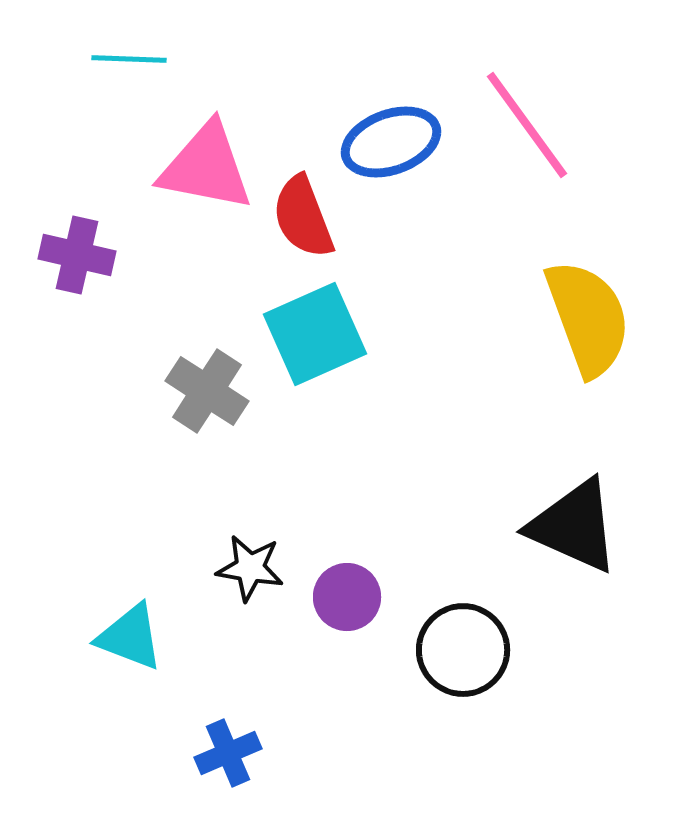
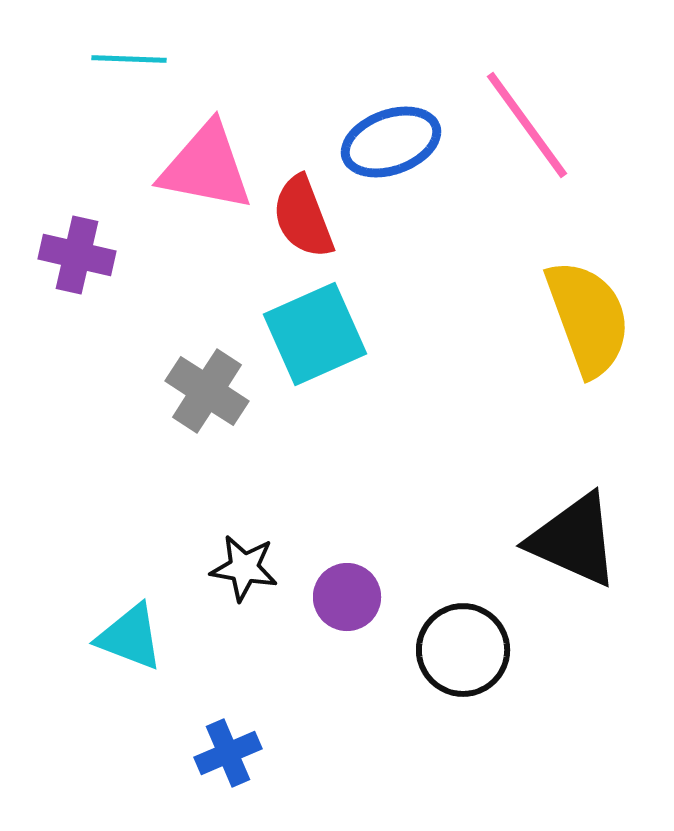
black triangle: moved 14 px down
black star: moved 6 px left
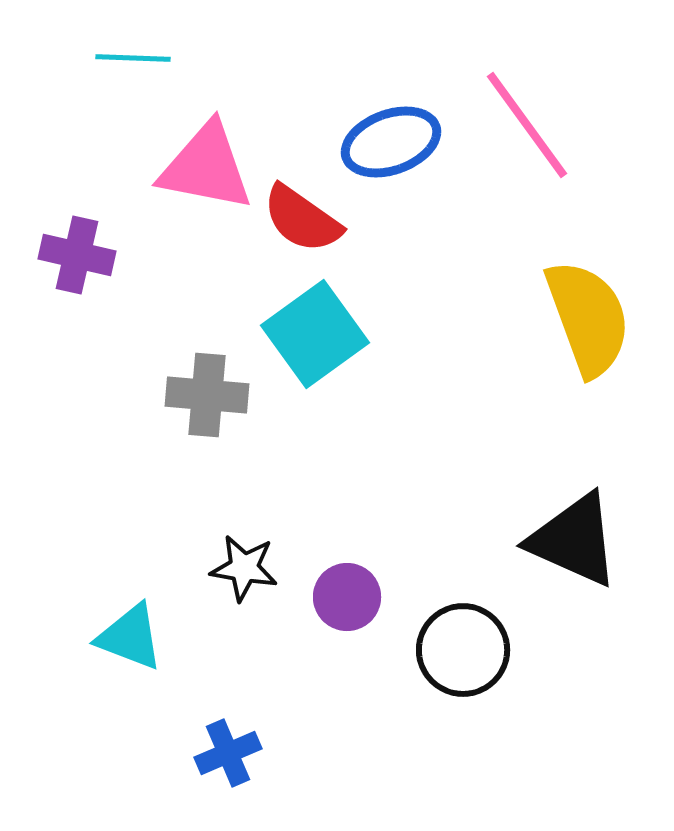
cyan line: moved 4 px right, 1 px up
red semicircle: moved 1 px left, 2 px down; rotated 34 degrees counterclockwise
cyan square: rotated 12 degrees counterclockwise
gray cross: moved 4 px down; rotated 28 degrees counterclockwise
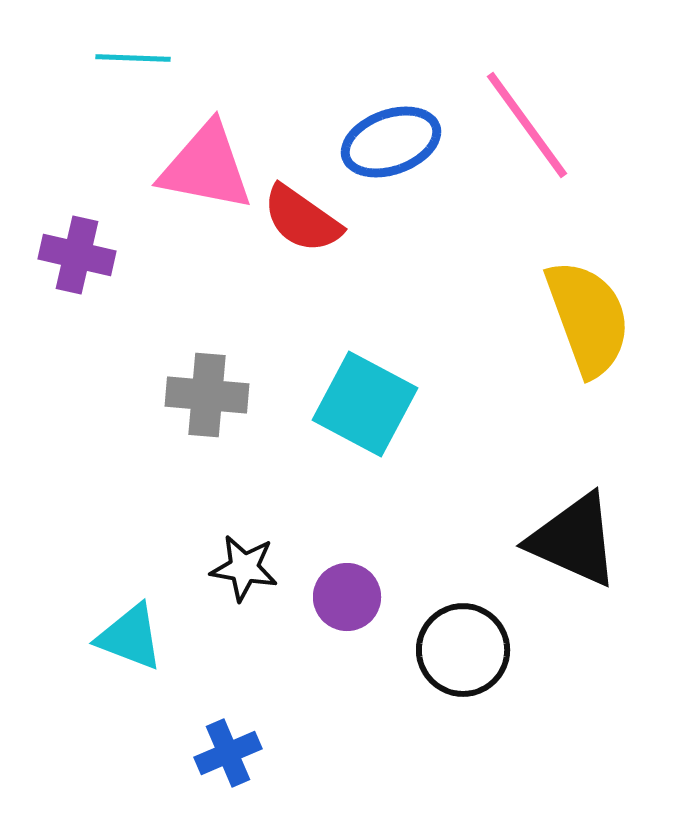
cyan square: moved 50 px right, 70 px down; rotated 26 degrees counterclockwise
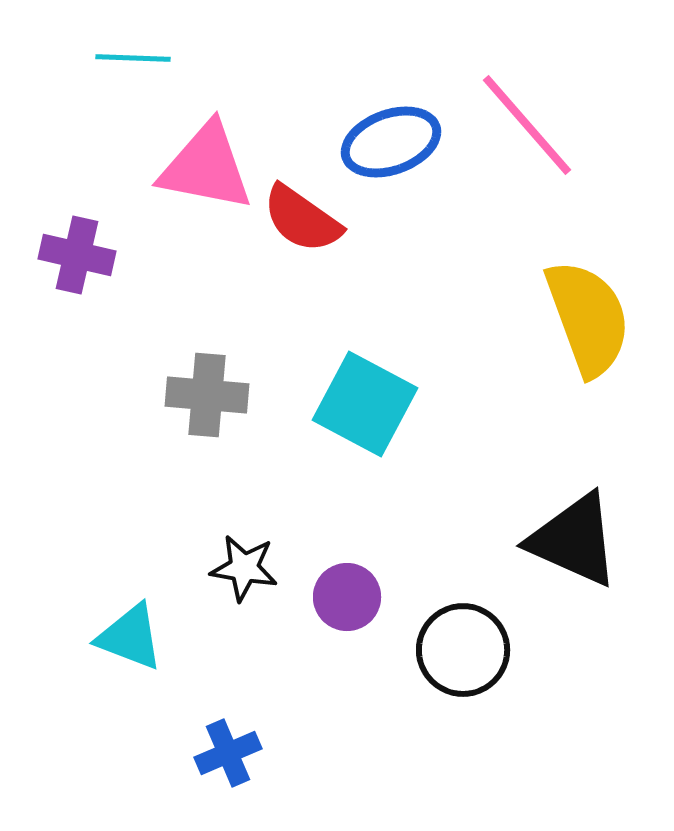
pink line: rotated 5 degrees counterclockwise
